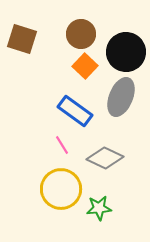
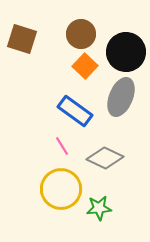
pink line: moved 1 px down
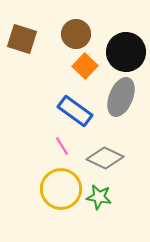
brown circle: moved 5 px left
green star: moved 11 px up; rotated 15 degrees clockwise
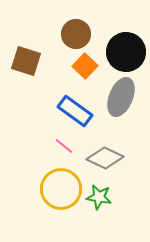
brown square: moved 4 px right, 22 px down
pink line: moved 2 px right; rotated 18 degrees counterclockwise
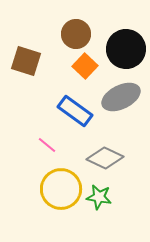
black circle: moved 3 px up
gray ellipse: rotated 42 degrees clockwise
pink line: moved 17 px left, 1 px up
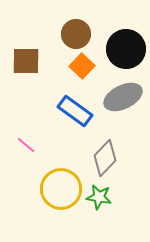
brown square: rotated 16 degrees counterclockwise
orange square: moved 3 px left
gray ellipse: moved 2 px right
pink line: moved 21 px left
gray diamond: rotated 72 degrees counterclockwise
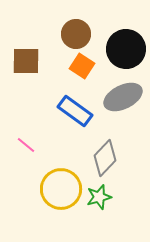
orange square: rotated 10 degrees counterclockwise
green star: rotated 25 degrees counterclockwise
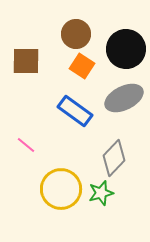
gray ellipse: moved 1 px right, 1 px down
gray diamond: moved 9 px right
green star: moved 2 px right, 4 px up
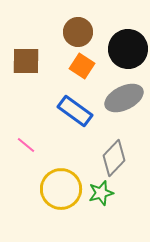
brown circle: moved 2 px right, 2 px up
black circle: moved 2 px right
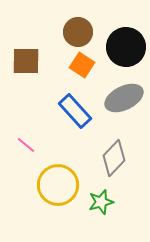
black circle: moved 2 px left, 2 px up
orange square: moved 1 px up
blue rectangle: rotated 12 degrees clockwise
yellow circle: moved 3 px left, 4 px up
green star: moved 9 px down
